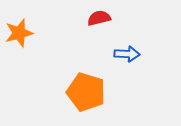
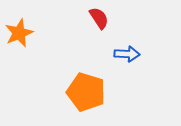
red semicircle: rotated 70 degrees clockwise
orange star: rotated 8 degrees counterclockwise
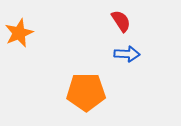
red semicircle: moved 22 px right, 3 px down
orange pentagon: rotated 18 degrees counterclockwise
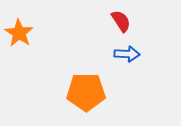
orange star: rotated 16 degrees counterclockwise
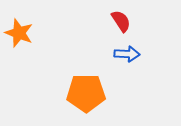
orange star: rotated 12 degrees counterclockwise
orange pentagon: moved 1 px down
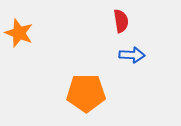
red semicircle: rotated 25 degrees clockwise
blue arrow: moved 5 px right, 1 px down
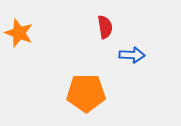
red semicircle: moved 16 px left, 6 px down
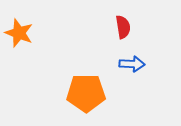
red semicircle: moved 18 px right
blue arrow: moved 9 px down
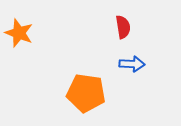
orange pentagon: rotated 9 degrees clockwise
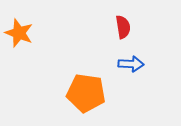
blue arrow: moved 1 px left
